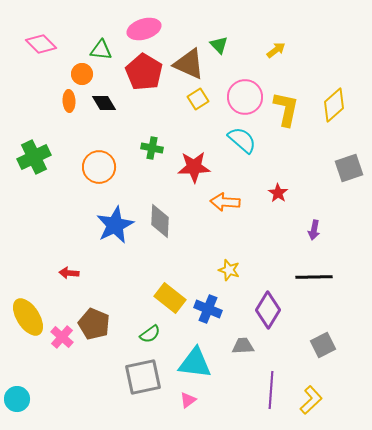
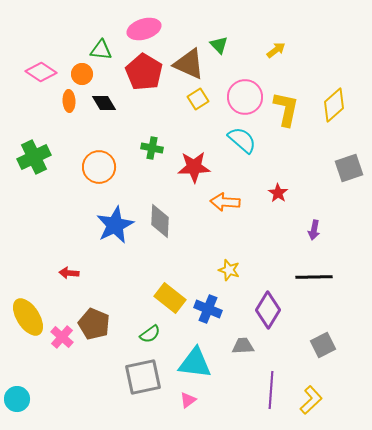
pink diamond at (41, 44): moved 28 px down; rotated 12 degrees counterclockwise
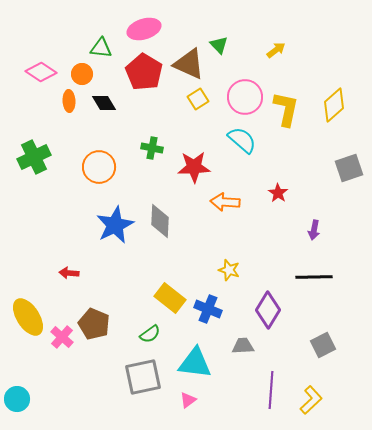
green triangle at (101, 50): moved 2 px up
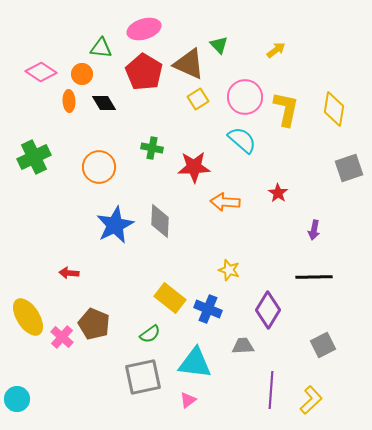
yellow diamond at (334, 105): moved 4 px down; rotated 40 degrees counterclockwise
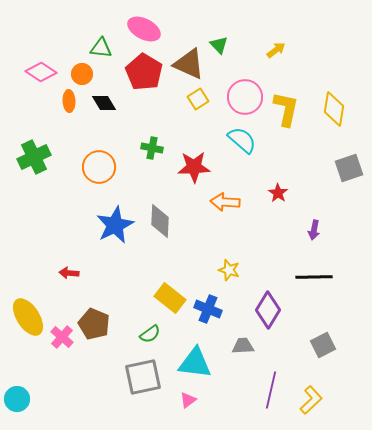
pink ellipse at (144, 29): rotated 44 degrees clockwise
purple line at (271, 390): rotated 9 degrees clockwise
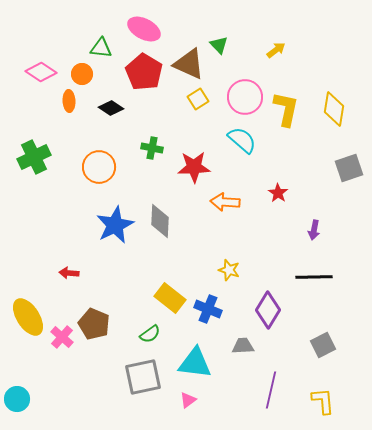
black diamond at (104, 103): moved 7 px right, 5 px down; rotated 25 degrees counterclockwise
yellow L-shape at (311, 400): moved 12 px right, 1 px down; rotated 52 degrees counterclockwise
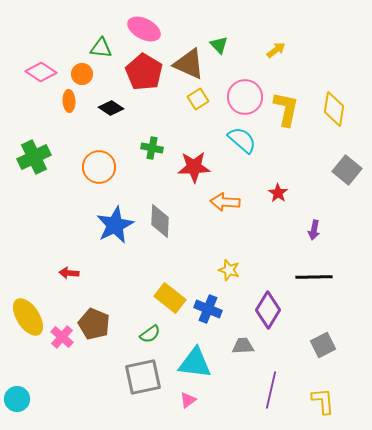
gray square at (349, 168): moved 2 px left, 2 px down; rotated 32 degrees counterclockwise
